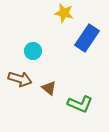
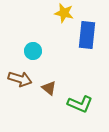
blue rectangle: moved 3 px up; rotated 28 degrees counterclockwise
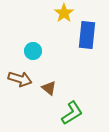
yellow star: rotated 24 degrees clockwise
green L-shape: moved 8 px left, 9 px down; rotated 55 degrees counterclockwise
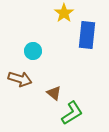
brown triangle: moved 5 px right, 5 px down
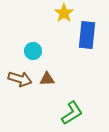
brown triangle: moved 7 px left, 14 px up; rotated 42 degrees counterclockwise
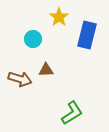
yellow star: moved 5 px left, 4 px down
blue rectangle: rotated 8 degrees clockwise
cyan circle: moved 12 px up
brown triangle: moved 1 px left, 9 px up
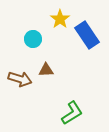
yellow star: moved 1 px right, 2 px down
blue rectangle: rotated 48 degrees counterclockwise
